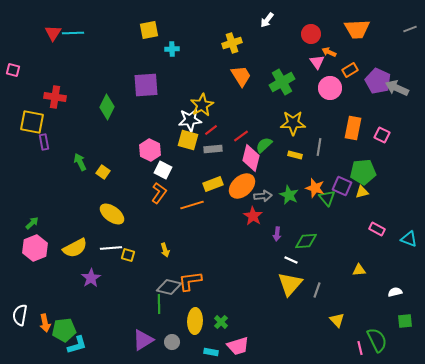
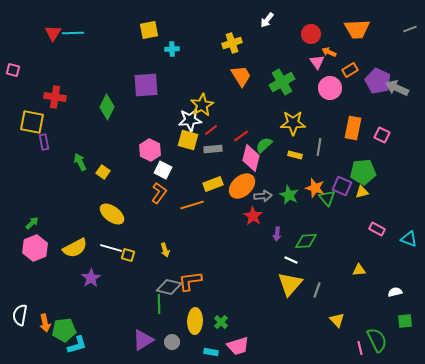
white line at (111, 248): rotated 20 degrees clockwise
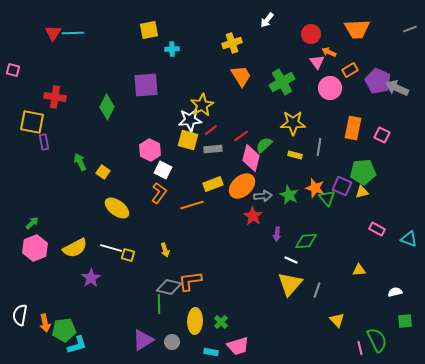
yellow ellipse at (112, 214): moved 5 px right, 6 px up
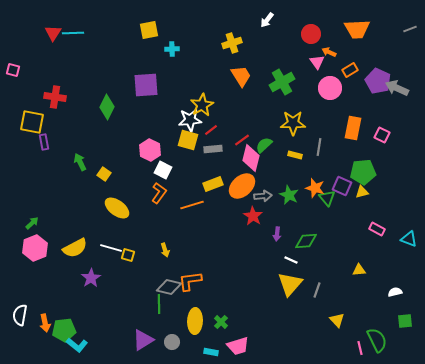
red line at (241, 136): moved 1 px right, 4 px down
yellow square at (103, 172): moved 1 px right, 2 px down
cyan L-shape at (77, 345): rotated 55 degrees clockwise
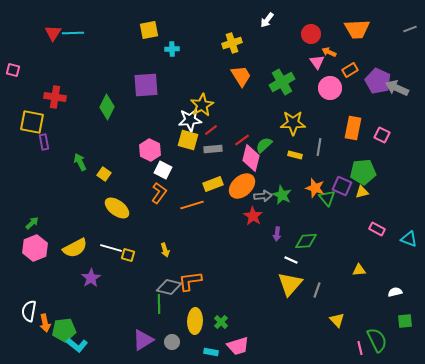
green star at (289, 195): moved 7 px left
white semicircle at (20, 315): moved 9 px right, 4 px up
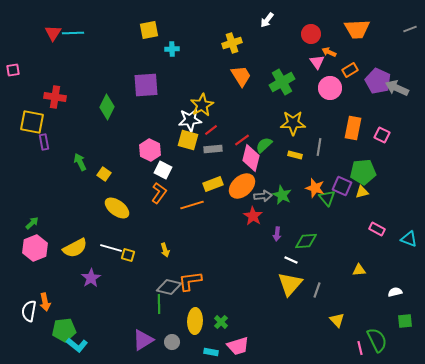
pink square at (13, 70): rotated 24 degrees counterclockwise
orange arrow at (45, 323): moved 21 px up
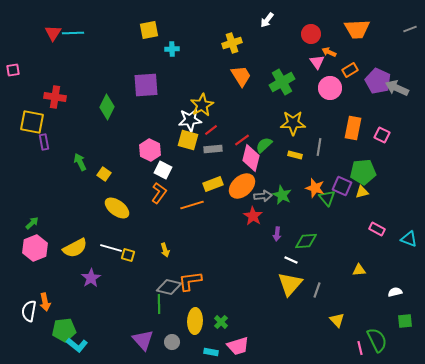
purple triangle at (143, 340): rotated 40 degrees counterclockwise
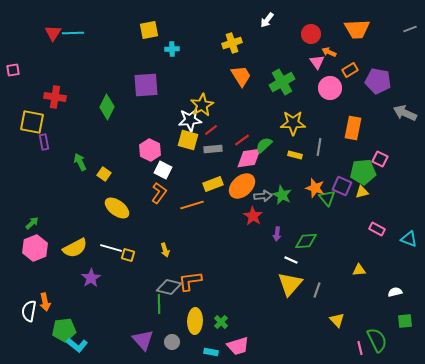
purple pentagon at (378, 81): rotated 15 degrees counterclockwise
gray arrow at (397, 88): moved 8 px right, 25 px down
pink square at (382, 135): moved 2 px left, 24 px down
pink diamond at (251, 158): moved 2 px left; rotated 68 degrees clockwise
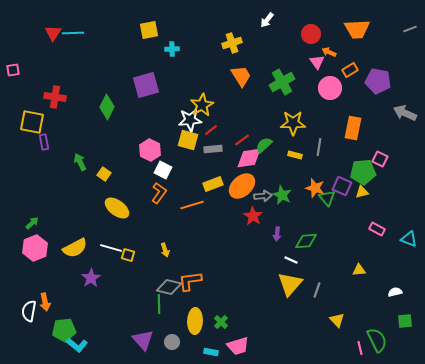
purple square at (146, 85): rotated 12 degrees counterclockwise
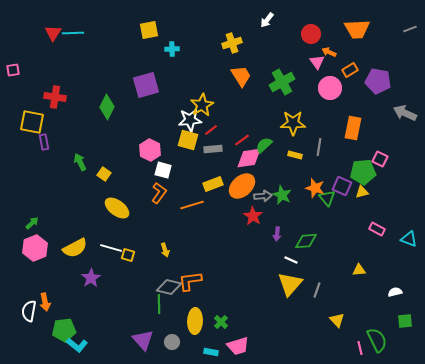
white square at (163, 170): rotated 12 degrees counterclockwise
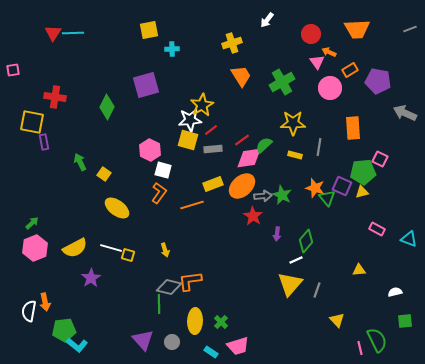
orange rectangle at (353, 128): rotated 15 degrees counterclockwise
green diamond at (306, 241): rotated 45 degrees counterclockwise
white line at (291, 260): moved 5 px right; rotated 48 degrees counterclockwise
cyan rectangle at (211, 352): rotated 24 degrees clockwise
